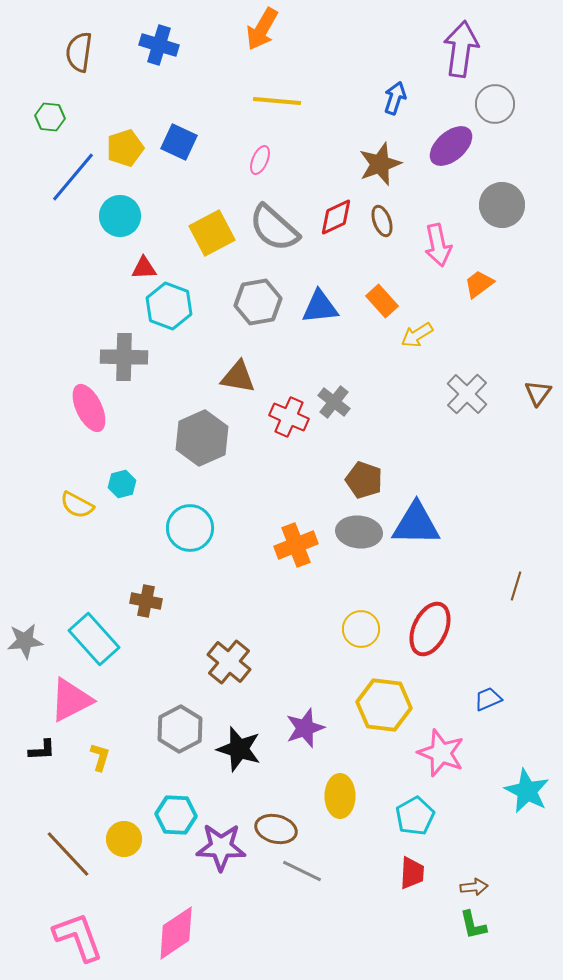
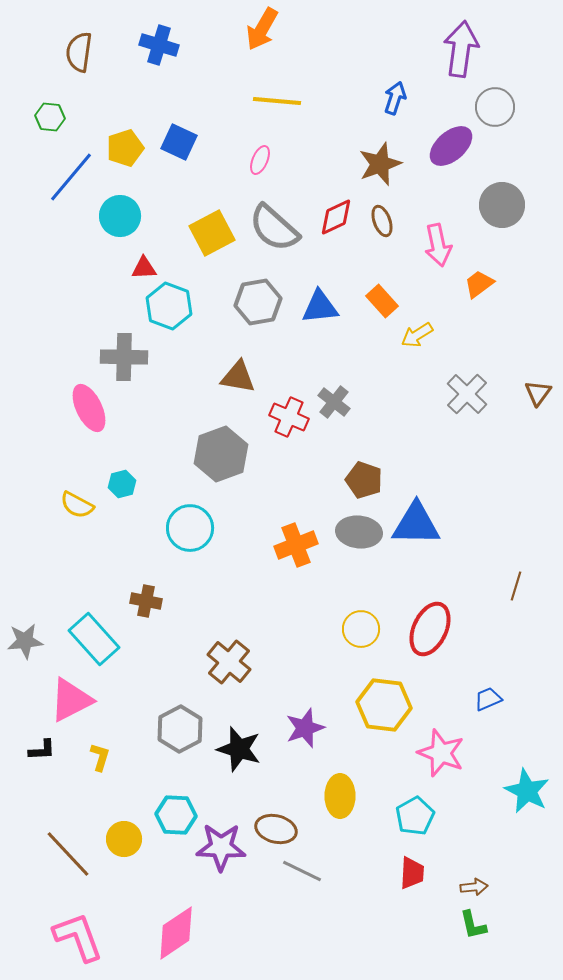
gray circle at (495, 104): moved 3 px down
blue line at (73, 177): moved 2 px left
gray hexagon at (202, 438): moved 19 px right, 16 px down; rotated 4 degrees clockwise
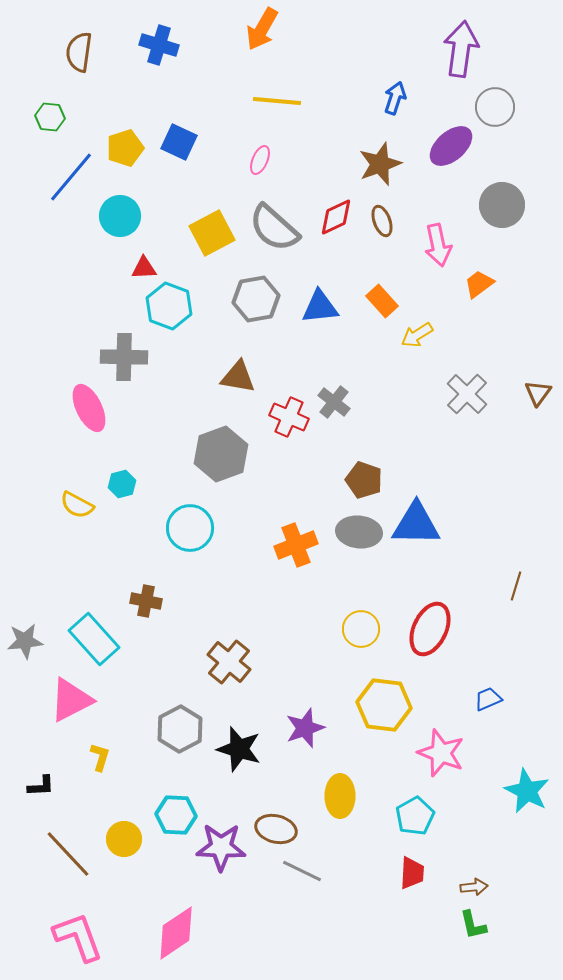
gray hexagon at (258, 302): moved 2 px left, 3 px up
black L-shape at (42, 750): moved 1 px left, 36 px down
